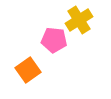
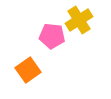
pink pentagon: moved 2 px left, 4 px up
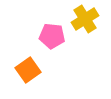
yellow cross: moved 6 px right, 1 px up
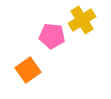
yellow cross: moved 3 px left, 1 px down
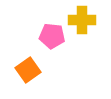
yellow cross: rotated 32 degrees clockwise
